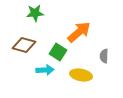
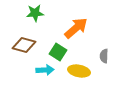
orange arrow: moved 3 px left, 4 px up
yellow ellipse: moved 2 px left, 4 px up
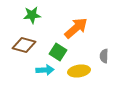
green star: moved 3 px left, 2 px down
yellow ellipse: rotated 20 degrees counterclockwise
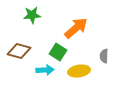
brown diamond: moved 5 px left, 6 px down
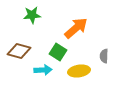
cyan arrow: moved 2 px left
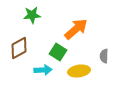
orange arrow: moved 1 px down
brown diamond: moved 3 px up; rotated 45 degrees counterclockwise
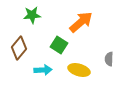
orange arrow: moved 5 px right, 7 px up
brown diamond: rotated 20 degrees counterclockwise
green square: moved 1 px right, 7 px up
gray semicircle: moved 5 px right, 3 px down
yellow ellipse: moved 1 px up; rotated 25 degrees clockwise
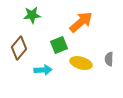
green square: rotated 36 degrees clockwise
yellow ellipse: moved 2 px right, 7 px up
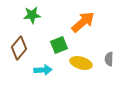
orange arrow: moved 2 px right
